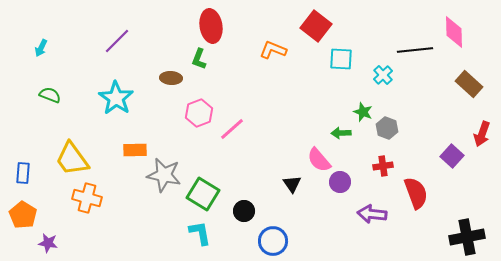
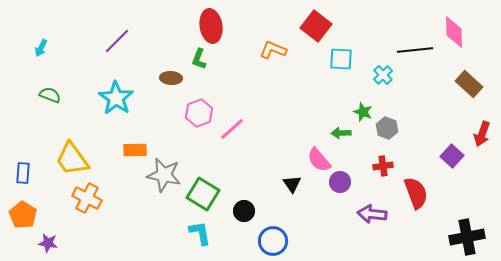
orange cross: rotated 12 degrees clockwise
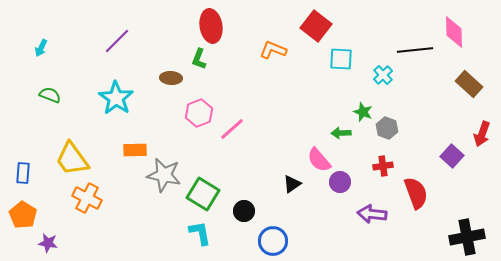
black triangle: rotated 30 degrees clockwise
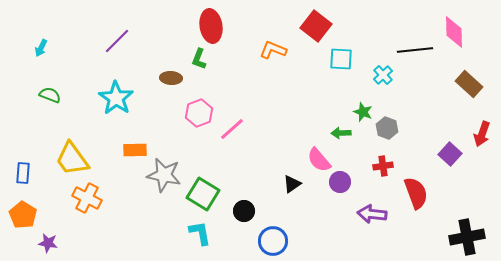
purple square: moved 2 px left, 2 px up
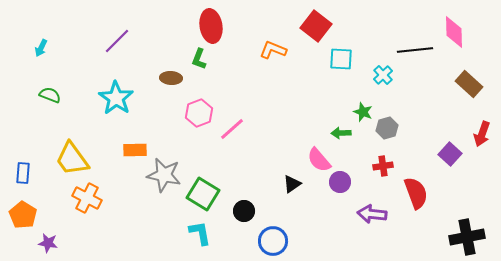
gray hexagon: rotated 25 degrees clockwise
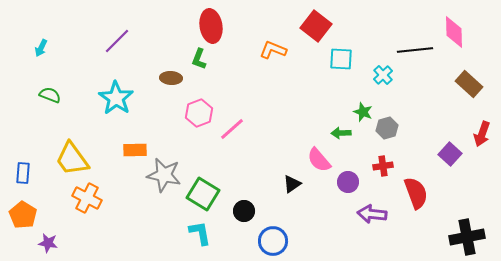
purple circle: moved 8 px right
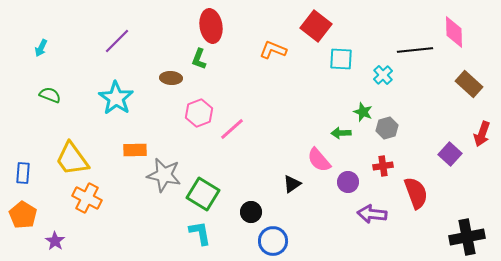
black circle: moved 7 px right, 1 px down
purple star: moved 7 px right, 2 px up; rotated 24 degrees clockwise
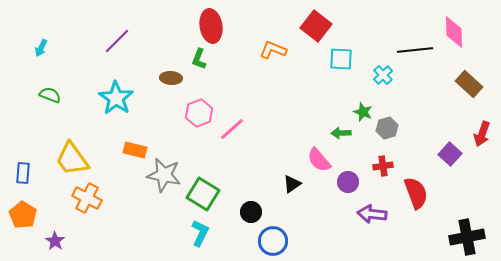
orange rectangle: rotated 15 degrees clockwise
cyan L-shape: rotated 36 degrees clockwise
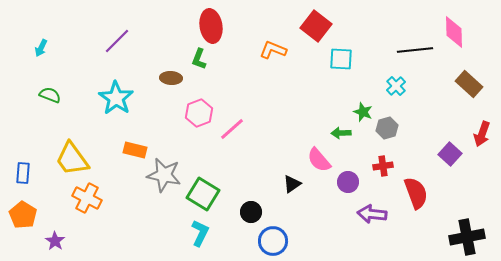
cyan cross: moved 13 px right, 11 px down
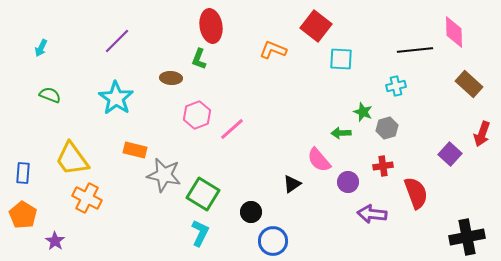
cyan cross: rotated 30 degrees clockwise
pink hexagon: moved 2 px left, 2 px down
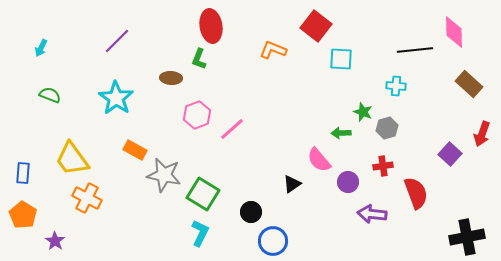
cyan cross: rotated 18 degrees clockwise
orange rectangle: rotated 15 degrees clockwise
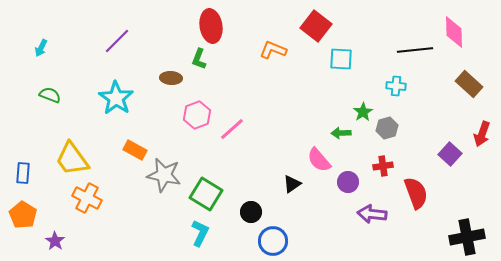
green star: rotated 18 degrees clockwise
green square: moved 3 px right
